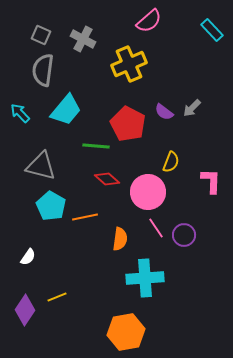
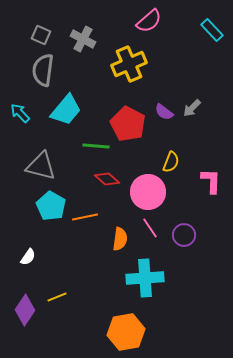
pink line: moved 6 px left
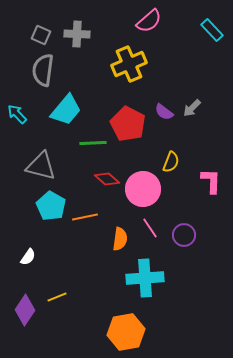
gray cross: moved 6 px left, 5 px up; rotated 25 degrees counterclockwise
cyan arrow: moved 3 px left, 1 px down
green line: moved 3 px left, 3 px up; rotated 8 degrees counterclockwise
pink circle: moved 5 px left, 3 px up
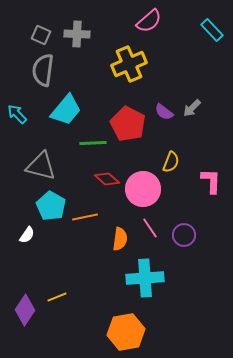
white semicircle: moved 1 px left, 22 px up
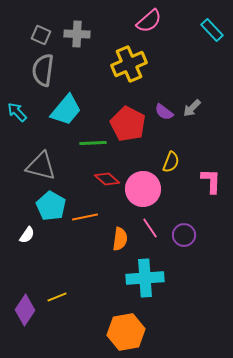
cyan arrow: moved 2 px up
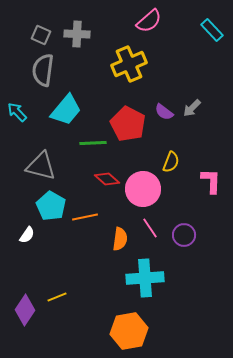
orange hexagon: moved 3 px right, 1 px up
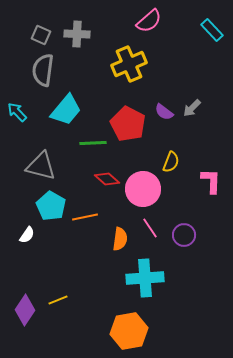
yellow line: moved 1 px right, 3 px down
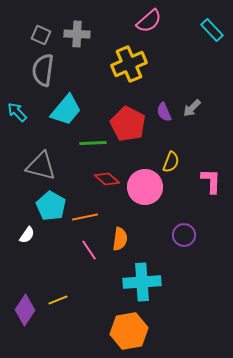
purple semicircle: rotated 30 degrees clockwise
pink circle: moved 2 px right, 2 px up
pink line: moved 61 px left, 22 px down
cyan cross: moved 3 px left, 4 px down
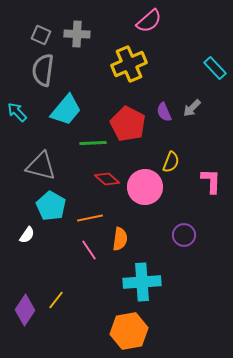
cyan rectangle: moved 3 px right, 38 px down
orange line: moved 5 px right, 1 px down
yellow line: moved 2 px left; rotated 30 degrees counterclockwise
